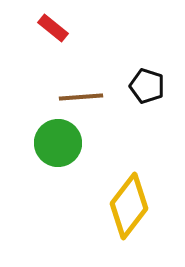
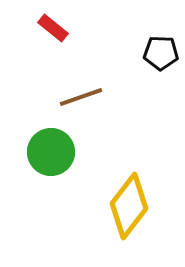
black pentagon: moved 14 px right, 33 px up; rotated 16 degrees counterclockwise
brown line: rotated 15 degrees counterclockwise
green circle: moved 7 px left, 9 px down
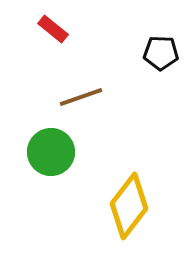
red rectangle: moved 1 px down
